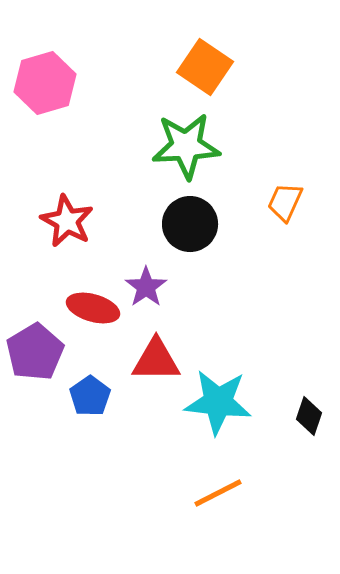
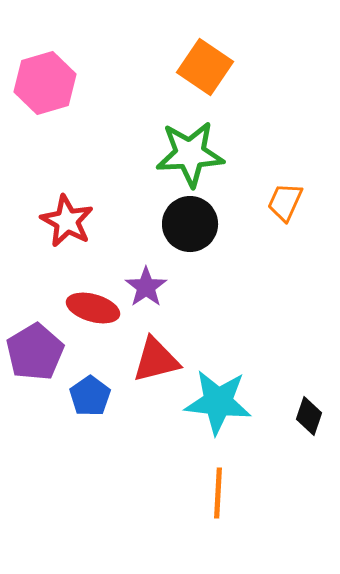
green star: moved 4 px right, 8 px down
red triangle: rotated 14 degrees counterclockwise
orange line: rotated 60 degrees counterclockwise
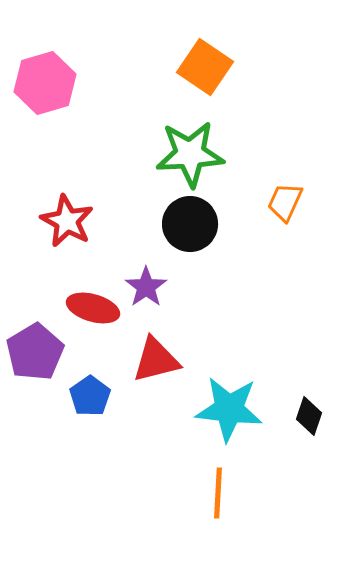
cyan star: moved 11 px right, 7 px down
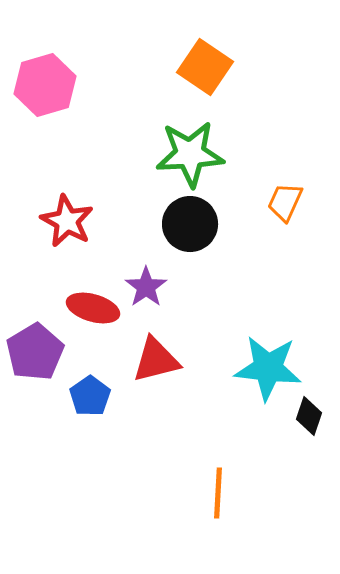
pink hexagon: moved 2 px down
cyan star: moved 39 px right, 41 px up
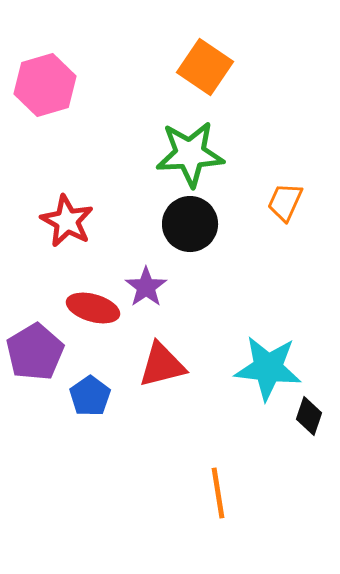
red triangle: moved 6 px right, 5 px down
orange line: rotated 12 degrees counterclockwise
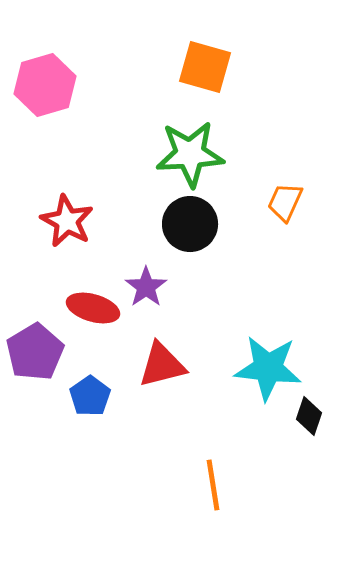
orange square: rotated 18 degrees counterclockwise
orange line: moved 5 px left, 8 px up
